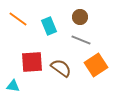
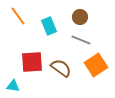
orange line: moved 3 px up; rotated 18 degrees clockwise
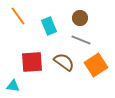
brown circle: moved 1 px down
brown semicircle: moved 3 px right, 6 px up
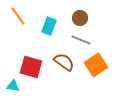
cyan rectangle: rotated 42 degrees clockwise
red square: moved 1 px left, 5 px down; rotated 20 degrees clockwise
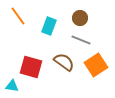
cyan triangle: moved 1 px left
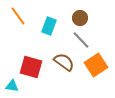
gray line: rotated 24 degrees clockwise
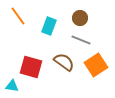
gray line: rotated 24 degrees counterclockwise
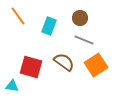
gray line: moved 3 px right
